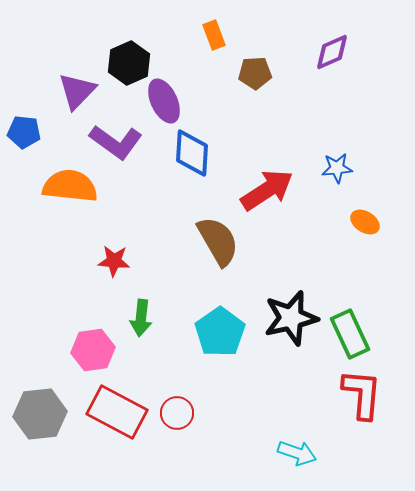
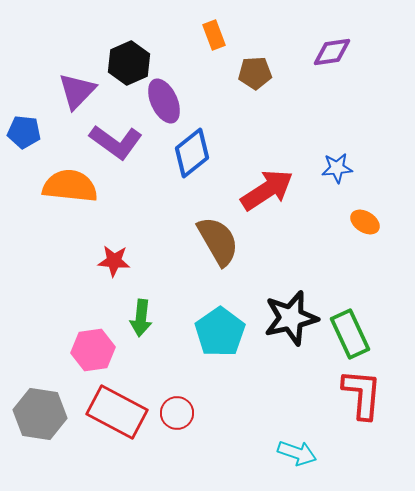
purple diamond: rotated 15 degrees clockwise
blue diamond: rotated 48 degrees clockwise
gray hexagon: rotated 15 degrees clockwise
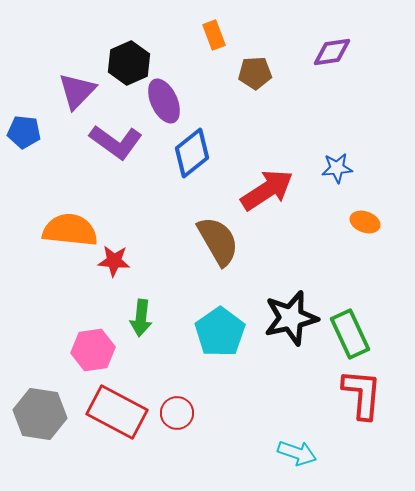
orange semicircle: moved 44 px down
orange ellipse: rotated 12 degrees counterclockwise
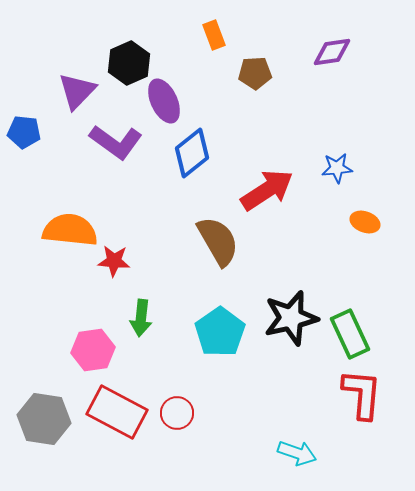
gray hexagon: moved 4 px right, 5 px down
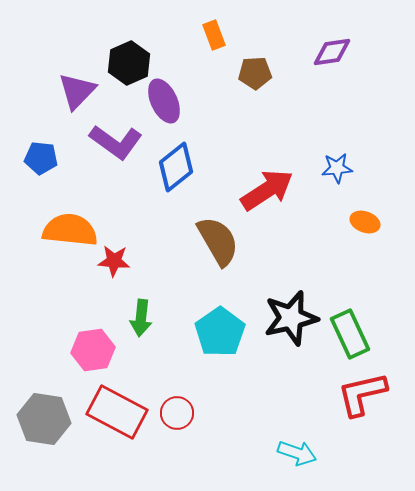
blue pentagon: moved 17 px right, 26 px down
blue diamond: moved 16 px left, 14 px down
red L-shape: rotated 108 degrees counterclockwise
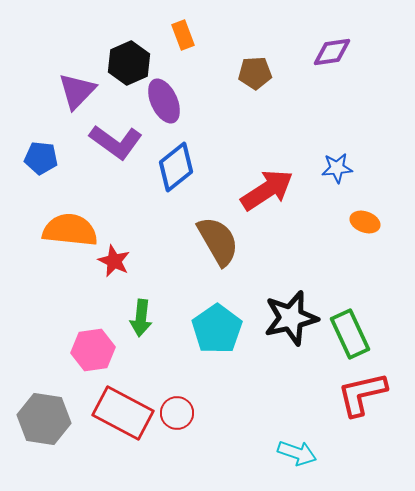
orange rectangle: moved 31 px left
red star: rotated 20 degrees clockwise
cyan pentagon: moved 3 px left, 3 px up
red rectangle: moved 6 px right, 1 px down
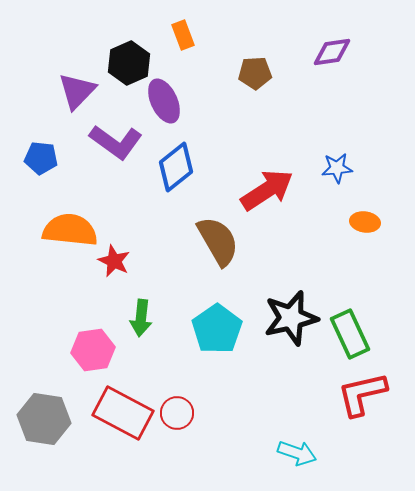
orange ellipse: rotated 12 degrees counterclockwise
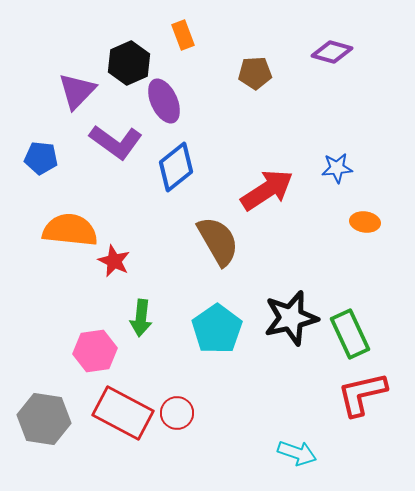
purple diamond: rotated 24 degrees clockwise
pink hexagon: moved 2 px right, 1 px down
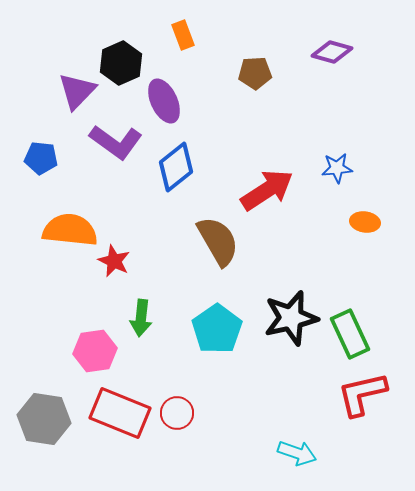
black hexagon: moved 8 px left
red rectangle: moved 3 px left; rotated 6 degrees counterclockwise
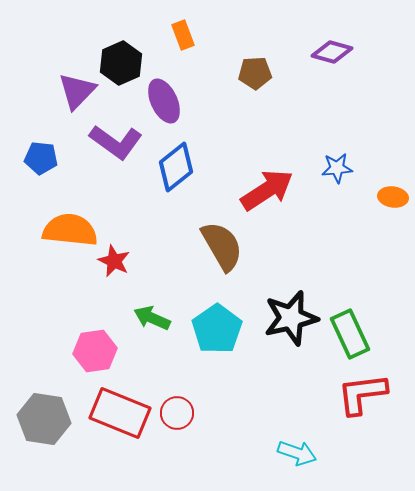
orange ellipse: moved 28 px right, 25 px up
brown semicircle: moved 4 px right, 5 px down
green arrow: moved 11 px right; rotated 108 degrees clockwise
red L-shape: rotated 6 degrees clockwise
